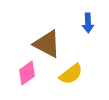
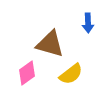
brown triangle: moved 3 px right; rotated 12 degrees counterclockwise
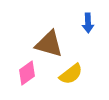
brown triangle: moved 1 px left
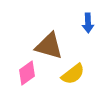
brown triangle: moved 2 px down
yellow semicircle: moved 2 px right
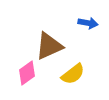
blue arrow: rotated 78 degrees counterclockwise
brown triangle: rotated 40 degrees counterclockwise
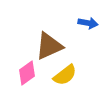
yellow semicircle: moved 8 px left, 1 px down
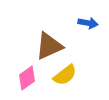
pink diamond: moved 5 px down
